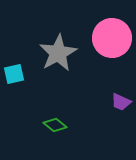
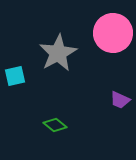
pink circle: moved 1 px right, 5 px up
cyan square: moved 1 px right, 2 px down
purple trapezoid: moved 1 px left, 2 px up
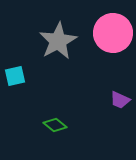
gray star: moved 12 px up
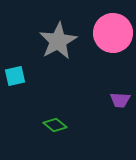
purple trapezoid: rotated 20 degrees counterclockwise
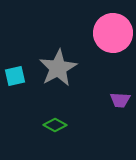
gray star: moved 27 px down
green diamond: rotated 10 degrees counterclockwise
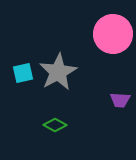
pink circle: moved 1 px down
gray star: moved 4 px down
cyan square: moved 8 px right, 3 px up
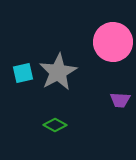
pink circle: moved 8 px down
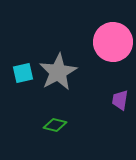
purple trapezoid: rotated 95 degrees clockwise
green diamond: rotated 15 degrees counterclockwise
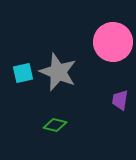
gray star: rotated 21 degrees counterclockwise
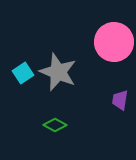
pink circle: moved 1 px right
cyan square: rotated 20 degrees counterclockwise
green diamond: rotated 15 degrees clockwise
